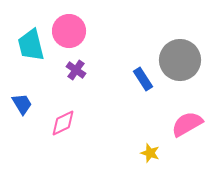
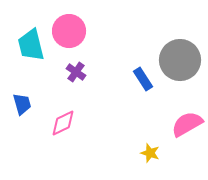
purple cross: moved 2 px down
blue trapezoid: rotated 15 degrees clockwise
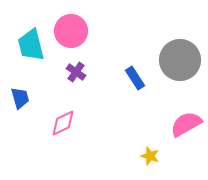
pink circle: moved 2 px right
blue rectangle: moved 8 px left, 1 px up
blue trapezoid: moved 2 px left, 6 px up
pink semicircle: moved 1 px left
yellow star: moved 3 px down
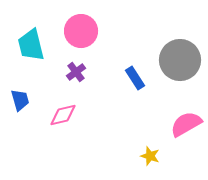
pink circle: moved 10 px right
purple cross: rotated 18 degrees clockwise
blue trapezoid: moved 2 px down
pink diamond: moved 8 px up; rotated 12 degrees clockwise
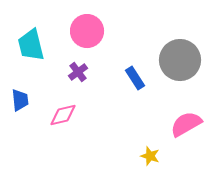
pink circle: moved 6 px right
purple cross: moved 2 px right
blue trapezoid: rotated 10 degrees clockwise
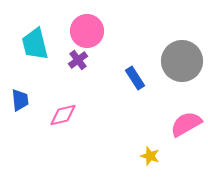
cyan trapezoid: moved 4 px right, 1 px up
gray circle: moved 2 px right, 1 px down
purple cross: moved 12 px up
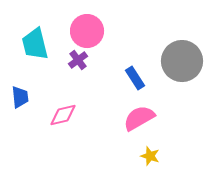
blue trapezoid: moved 3 px up
pink semicircle: moved 47 px left, 6 px up
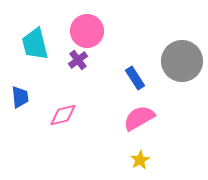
yellow star: moved 10 px left, 4 px down; rotated 24 degrees clockwise
